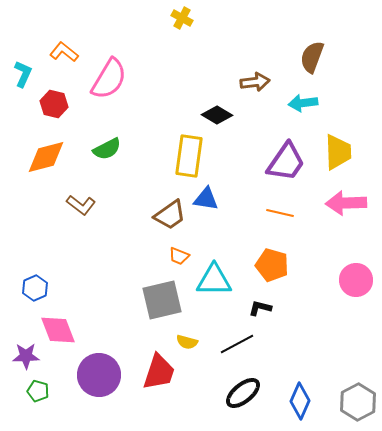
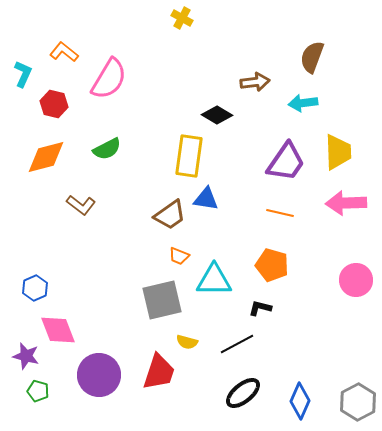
purple star: rotated 16 degrees clockwise
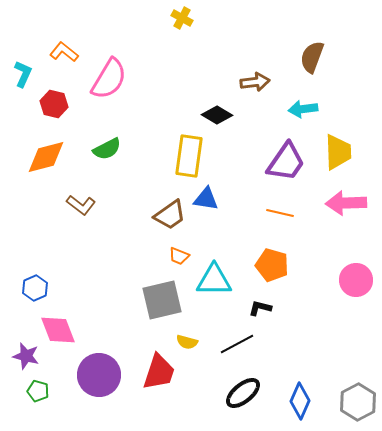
cyan arrow: moved 6 px down
